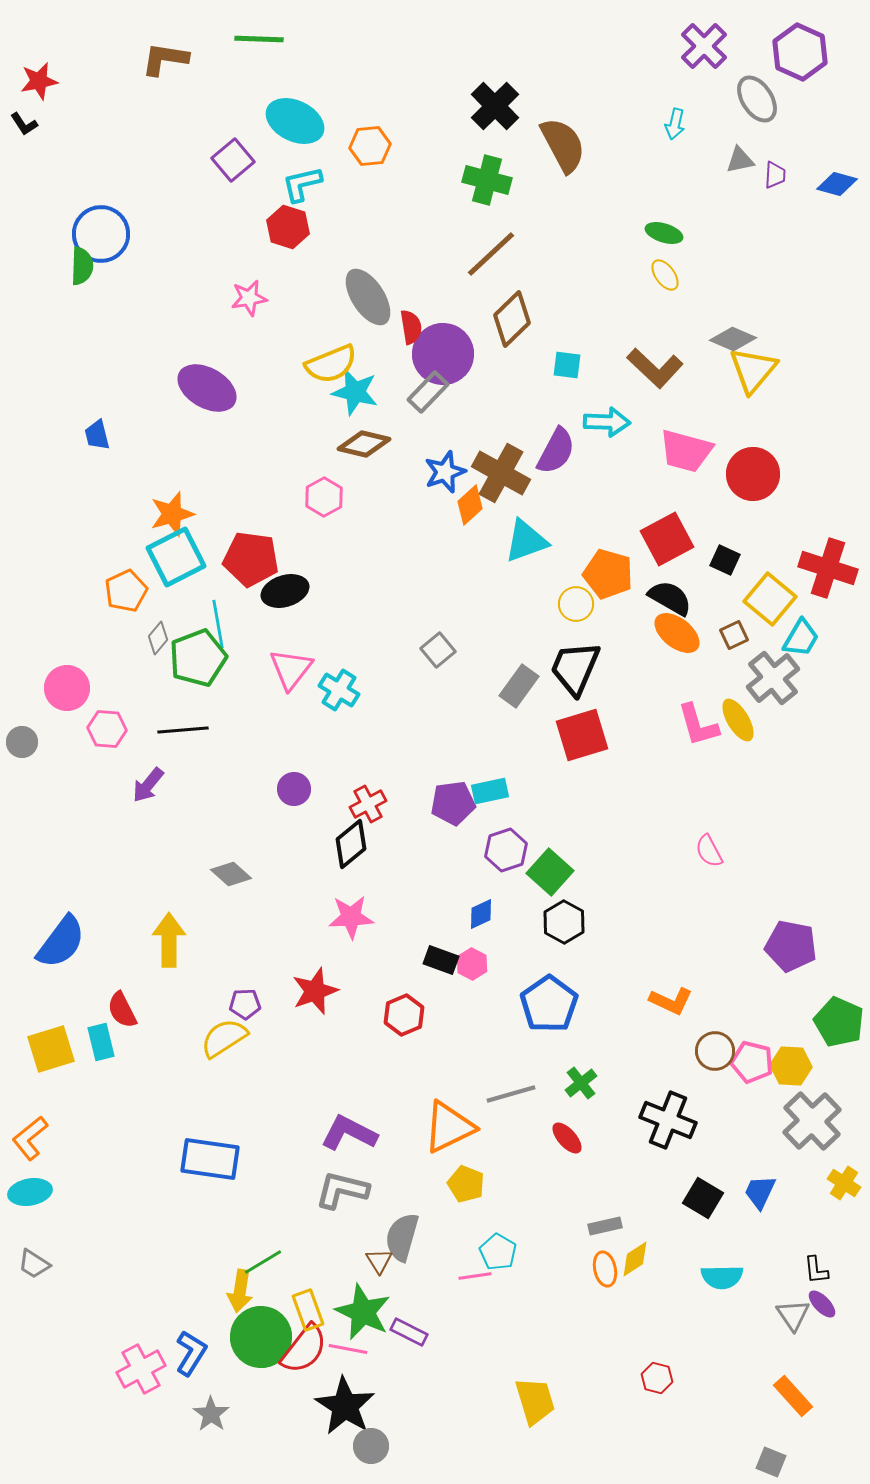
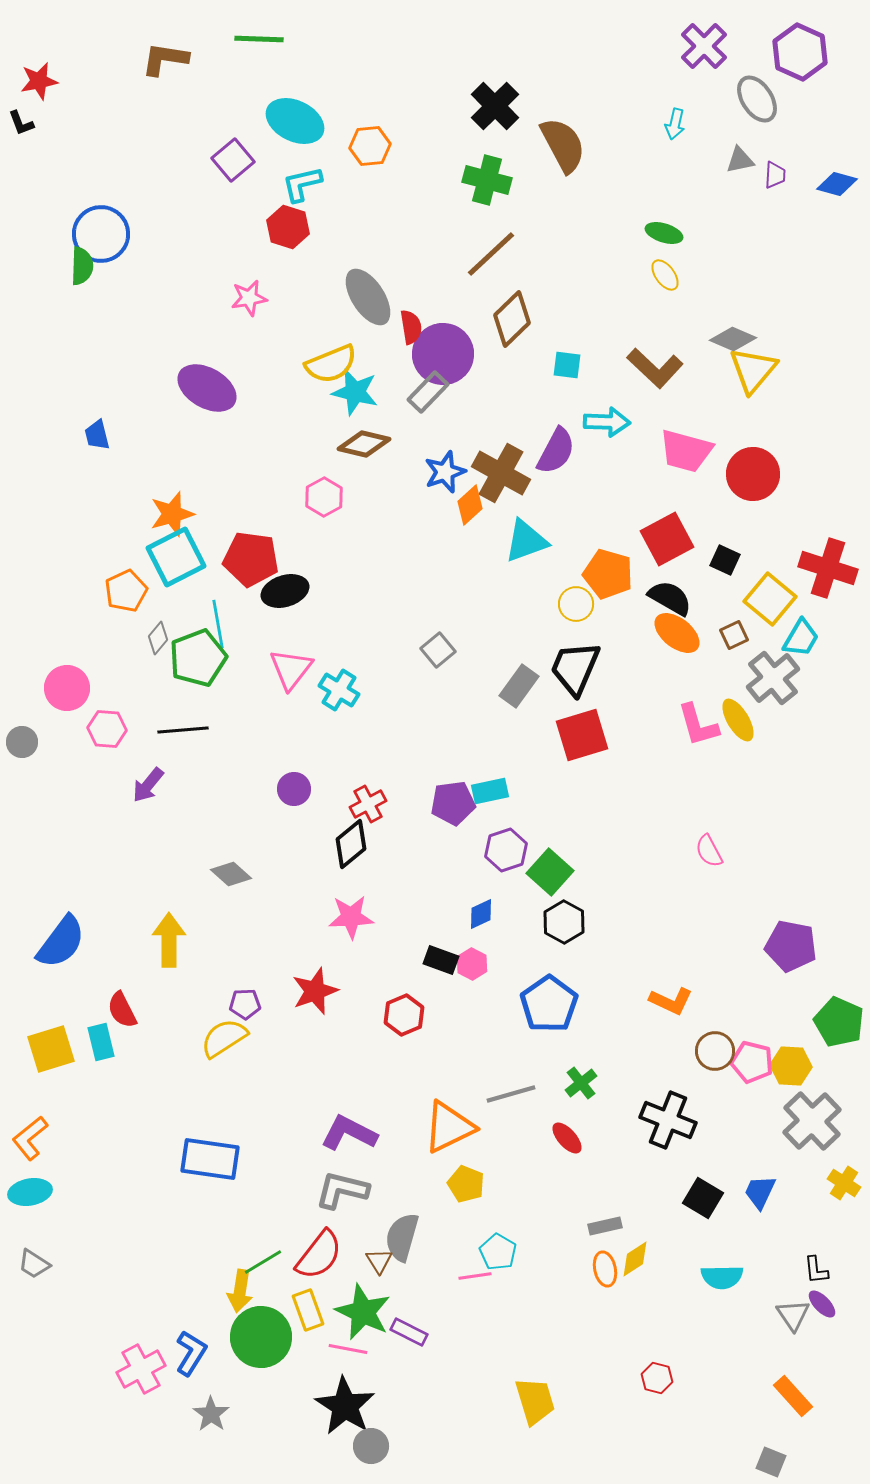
black L-shape at (24, 124): moved 3 px left, 1 px up; rotated 12 degrees clockwise
red semicircle at (304, 1349): moved 15 px right, 94 px up
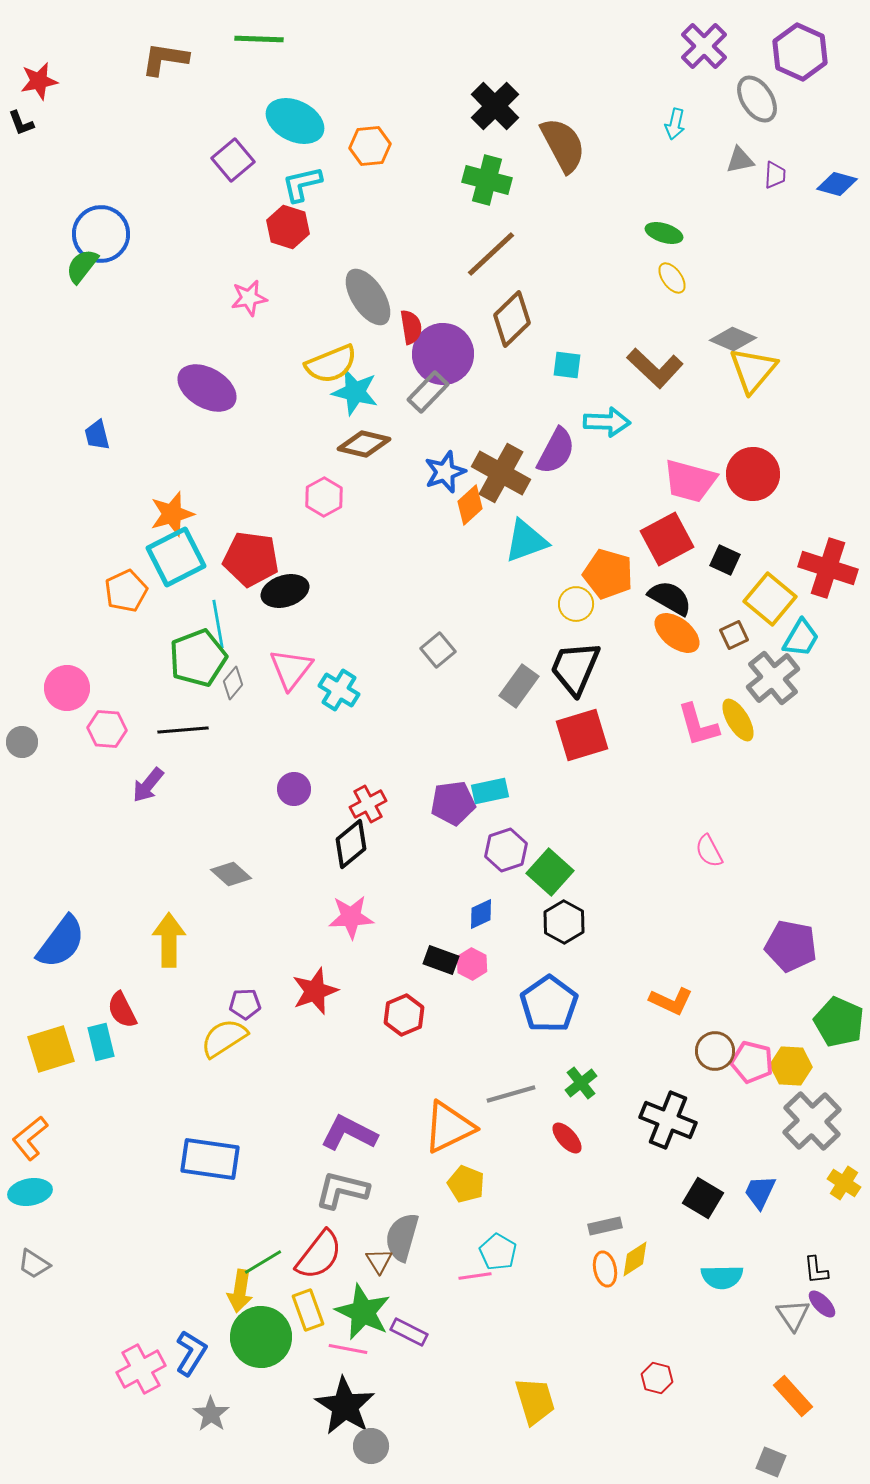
green semicircle at (82, 266): rotated 144 degrees counterclockwise
yellow ellipse at (665, 275): moved 7 px right, 3 px down
pink trapezoid at (686, 451): moved 4 px right, 30 px down
gray diamond at (158, 638): moved 75 px right, 45 px down
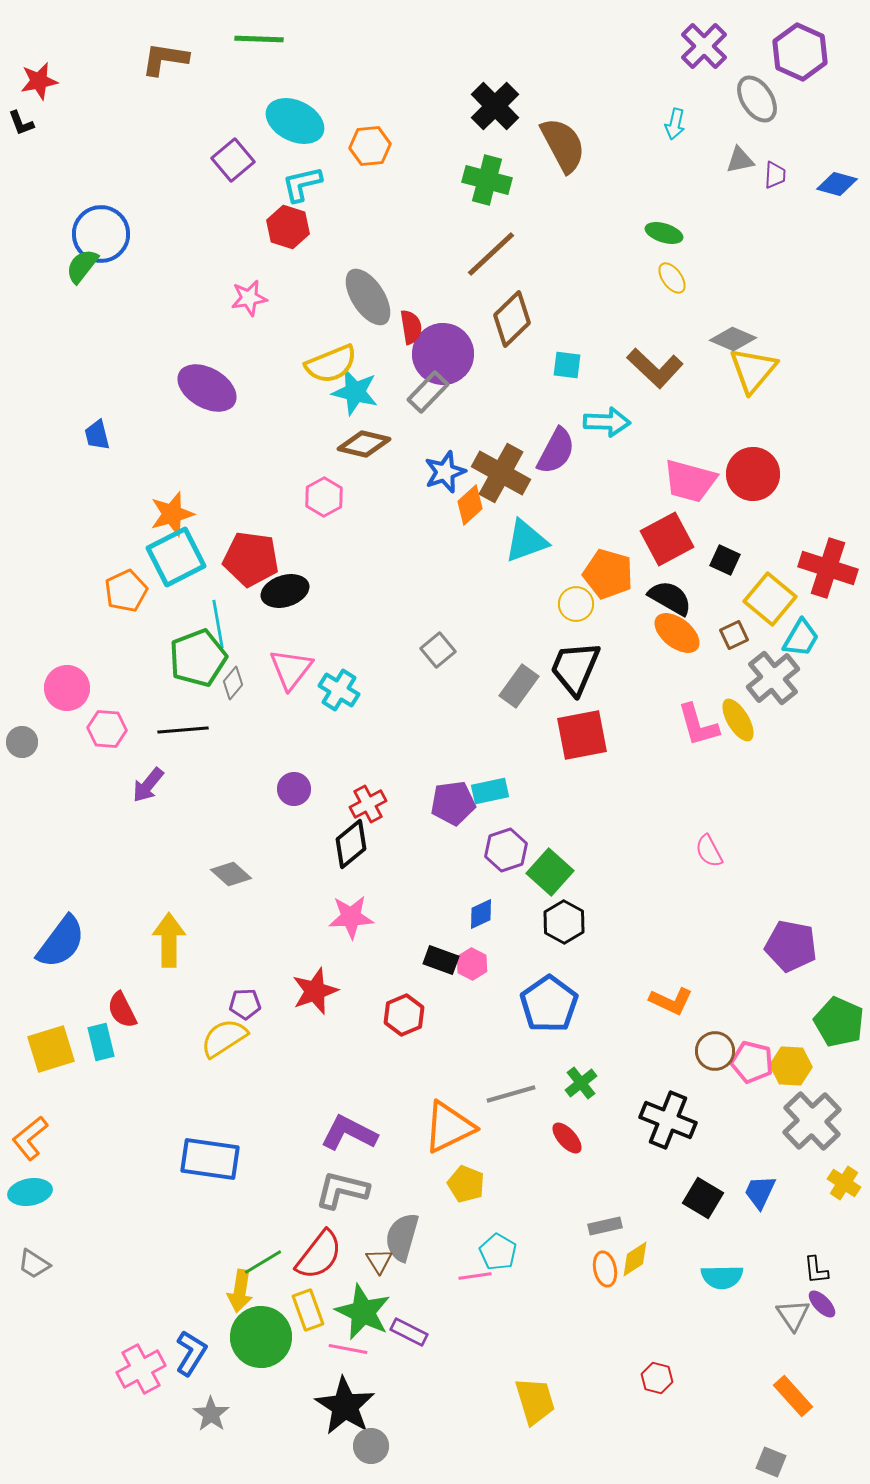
red square at (582, 735): rotated 6 degrees clockwise
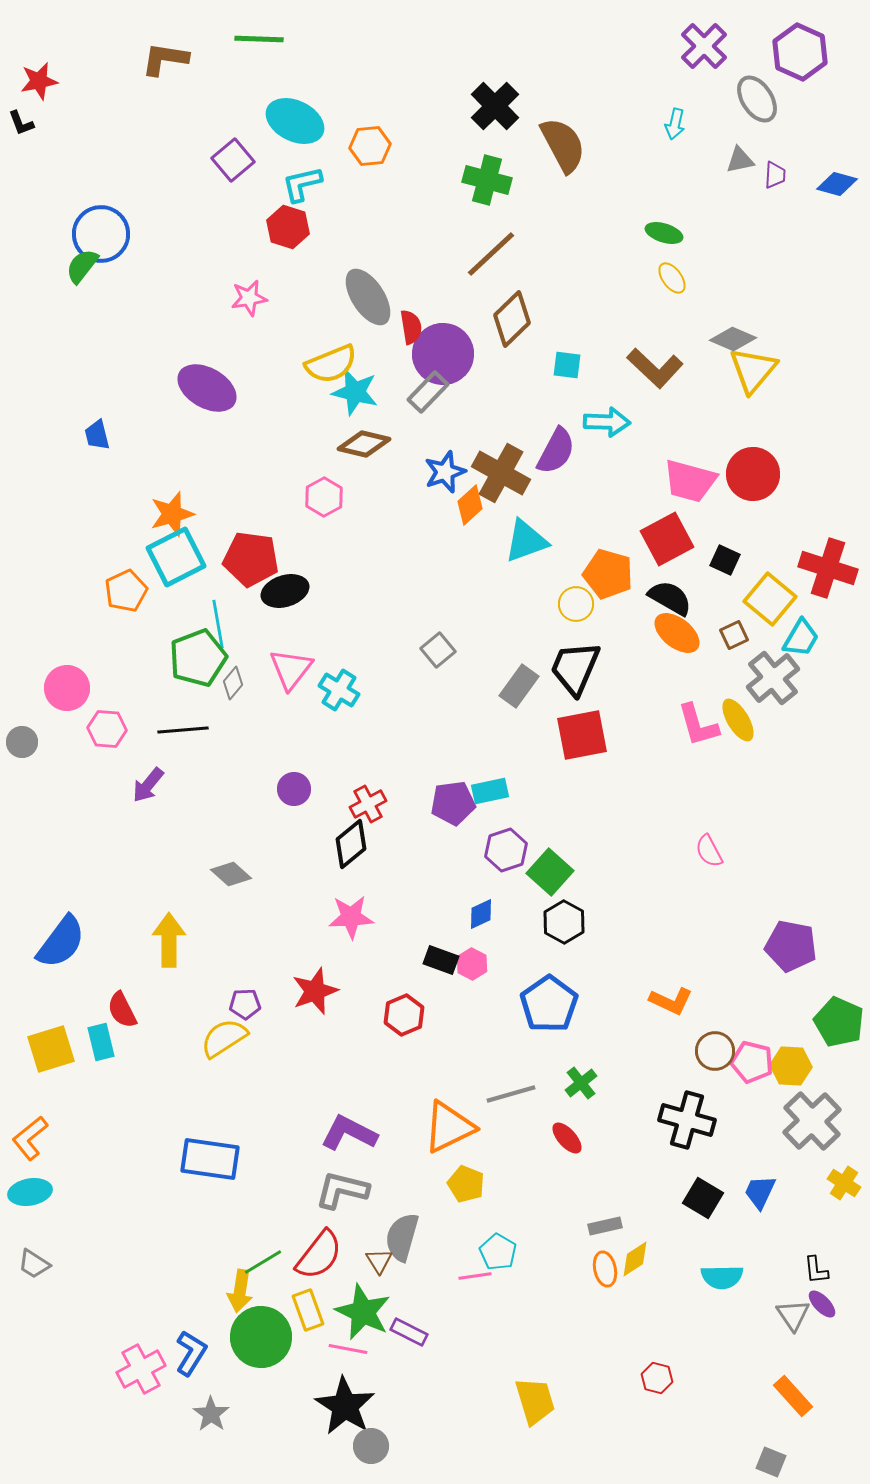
black cross at (668, 1120): moved 19 px right; rotated 6 degrees counterclockwise
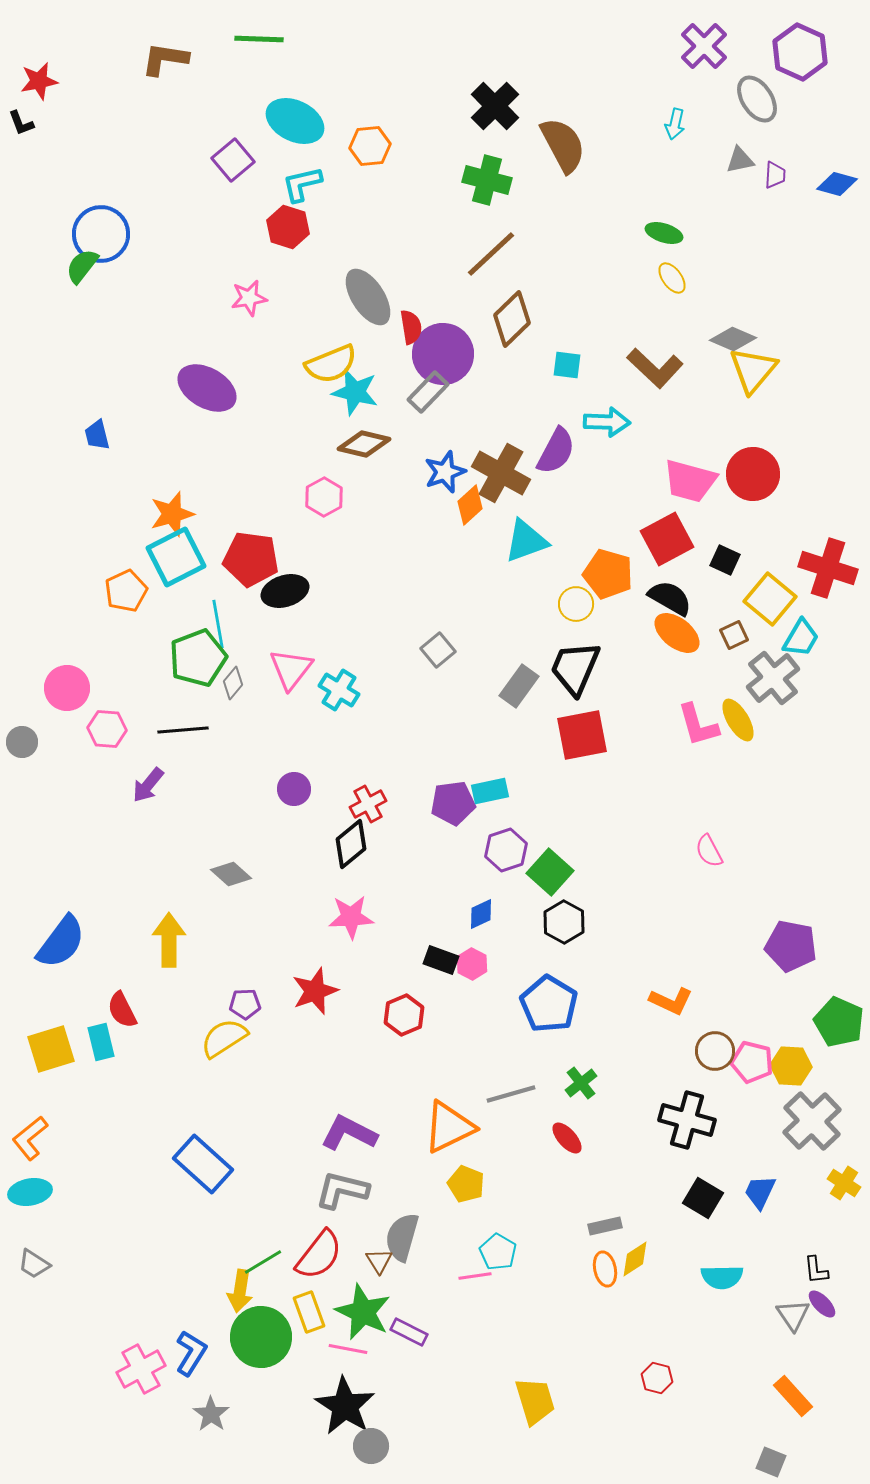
blue pentagon at (549, 1004): rotated 6 degrees counterclockwise
blue rectangle at (210, 1159): moved 7 px left, 5 px down; rotated 34 degrees clockwise
yellow rectangle at (308, 1310): moved 1 px right, 2 px down
